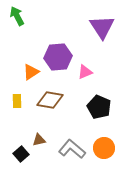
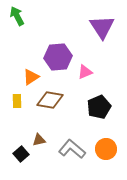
orange triangle: moved 5 px down
black pentagon: rotated 25 degrees clockwise
orange circle: moved 2 px right, 1 px down
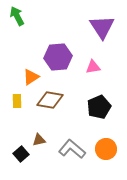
pink triangle: moved 8 px right, 5 px up; rotated 14 degrees clockwise
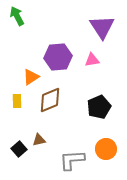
pink triangle: moved 1 px left, 7 px up
brown diamond: rotated 32 degrees counterclockwise
gray L-shape: moved 11 px down; rotated 44 degrees counterclockwise
black square: moved 2 px left, 5 px up
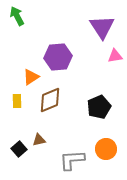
pink triangle: moved 23 px right, 4 px up
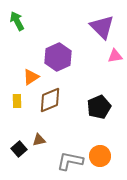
green arrow: moved 5 px down
purple triangle: rotated 12 degrees counterclockwise
purple hexagon: rotated 20 degrees counterclockwise
orange circle: moved 6 px left, 7 px down
gray L-shape: moved 2 px left, 1 px down; rotated 16 degrees clockwise
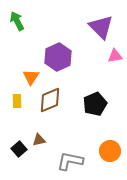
purple triangle: moved 1 px left
orange triangle: rotated 24 degrees counterclockwise
black pentagon: moved 4 px left, 3 px up
orange circle: moved 10 px right, 5 px up
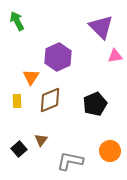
brown triangle: moved 2 px right; rotated 40 degrees counterclockwise
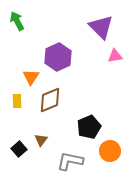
black pentagon: moved 6 px left, 23 px down
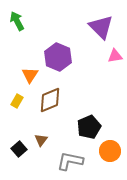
purple hexagon: rotated 12 degrees counterclockwise
orange triangle: moved 1 px left, 2 px up
yellow rectangle: rotated 32 degrees clockwise
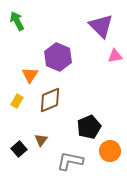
purple triangle: moved 1 px up
